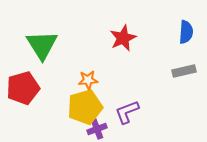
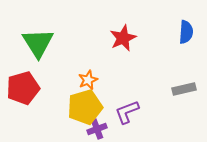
green triangle: moved 4 px left, 2 px up
gray rectangle: moved 18 px down
orange star: rotated 18 degrees counterclockwise
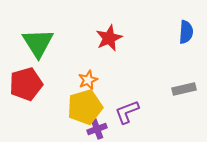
red star: moved 14 px left
red pentagon: moved 3 px right, 4 px up
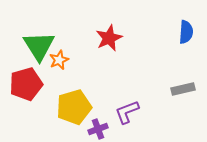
green triangle: moved 1 px right, 3 px down
orange star: moved 29 px left, 20 px up
gray rectangle: moved 1 px left
yellow pentagon: moved 11 px left
purple cross: moved 1 px right
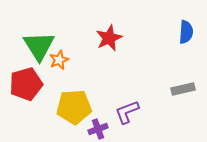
yellow pentagon: rotated 12 degrees clockwise
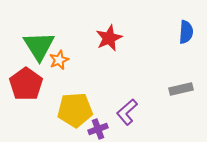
red pentagon: rotated 20 degrees counterclockwise
gray rectangle: moved 2 px left
yellow pentagon: moved 1 px right, 3 px down
purple L-shape: rotated 20 degrees counterclockwise
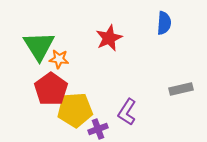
blue semicircle: moved 22 px left, 9 px up
orange star: moved 1 px up; rotated 30 degrees clockwise
red pentagon: moved 25 px right, 5 px down
purple L-shape: rotated 16 degrees counterclockwise
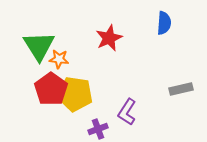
yellow pentagon: moved 16 px up; rotated 12 degrees clockwise
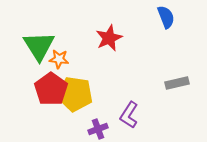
blue semicircle: moved 2 px right, 6 px up; rotated 25 degrees counterclockwise
gray rectangle: moved 4 px left, 6 px up
purple L-shape: moved 2 px right, 3 px down
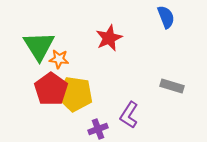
gray rectangle: moved 5 px left, 3 px down; rotated 30 degrees clockwise
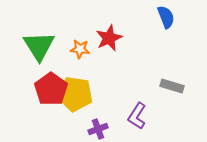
orange star: moved 21 px right, 10 px up
purple L-shape: moved 8 px right, 1 px down
